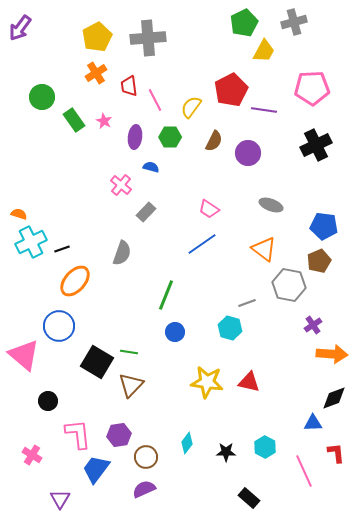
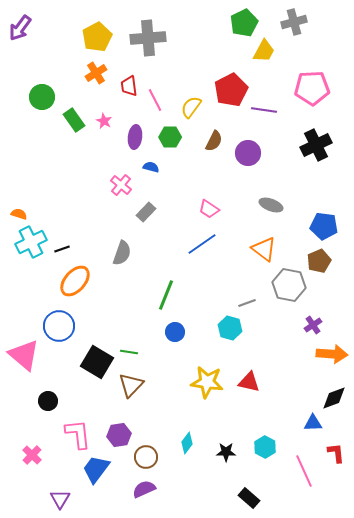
pink cross at (32, 455): rotated 12 degrees clockwise
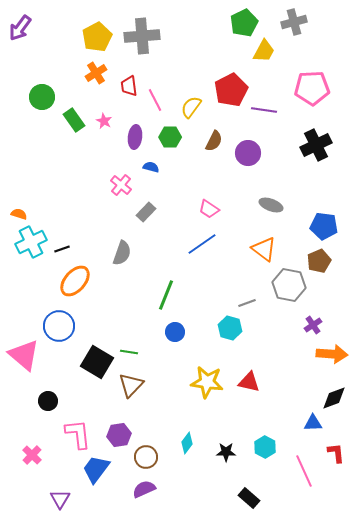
gray cross at (148, 38): moved 6 px left, 2 px up
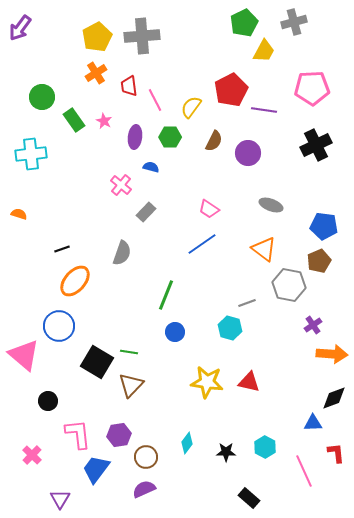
cyan cross at (31, 242): moved 88 px up; rotated 20 degrees clockwise
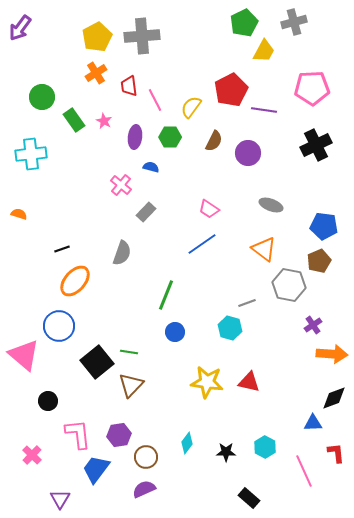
black square at (97, 362): rotated 20 degrees clockwise
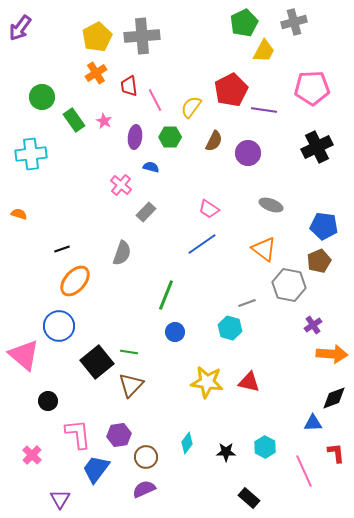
black cross at (316, 145): moved 1 px right, 2 px down
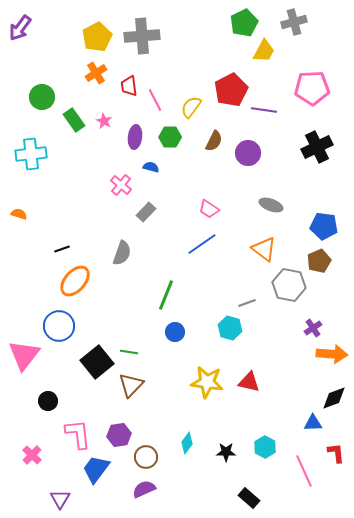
purple cross at (313, 325): moved 3 px down
pink triangle at (24, 355): rotated 28 degrees clockwise
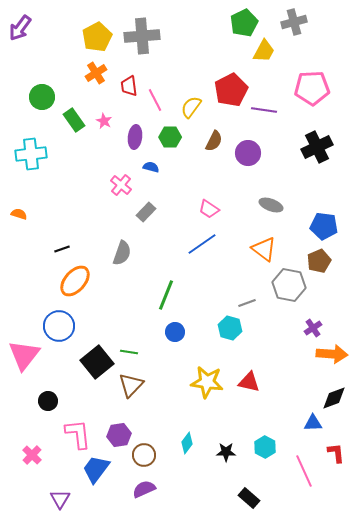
brown circle at (146, 457): moved 2 px left, 2 px up
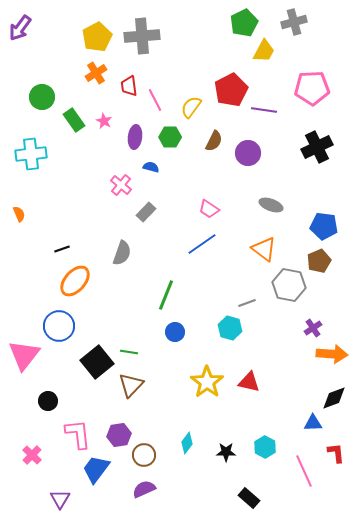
orange semicircle at (19, 214): rotated 49 degrees clockwise
yellow star at (207, 382): rotated 28 degrees clockwise
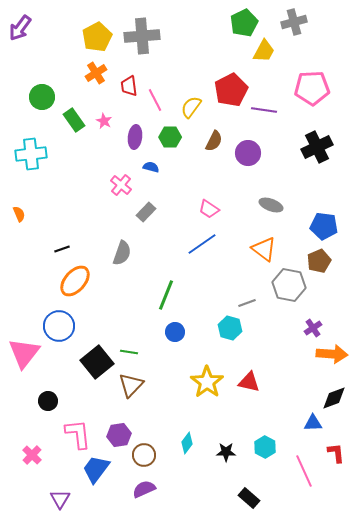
pink triangle at (24, 355): moved 2 px up
